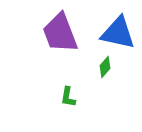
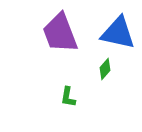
green diamond: moved 2 px down
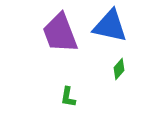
blue triangle: moved 8 px left, 7 px up
green diamond: moved 14 px right
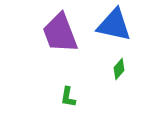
blue triangle: moved 4 px right, 1 px up
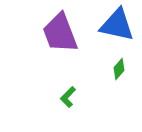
blue triangle: moved 3 px right
green L-shape: rotated 35 degrees clockwise
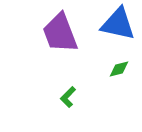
blue triangle: moved 1 px right, 1 px up
green diamond: rotated 35 degrees clockwise
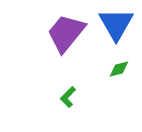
blue triangle: moved 2 px left; rotated 48 degrees clockwise
purple trapezoid: moved 6 px right; rotated 60 degrees clockwise
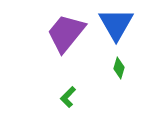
green diamond: moved 1 px up; rotated 60 degrees counterclockwise
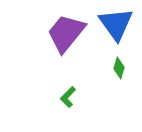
blue triangle: rotated 6 degrees counterclockwise
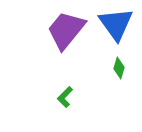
purple trapezoid: moved 3 px up
green L-shape: moved 3 px left
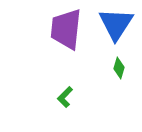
blue triangle: rotated 9 degrees clockwise
purple trapezoid: moved 1 px up; rotated 33 degrees counterclockwise
